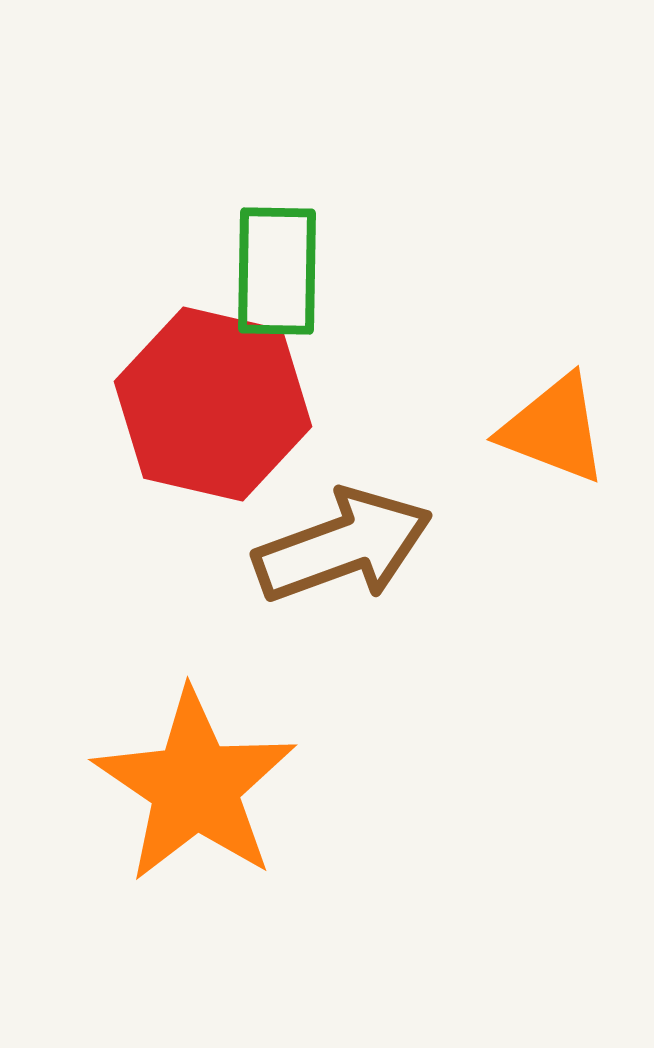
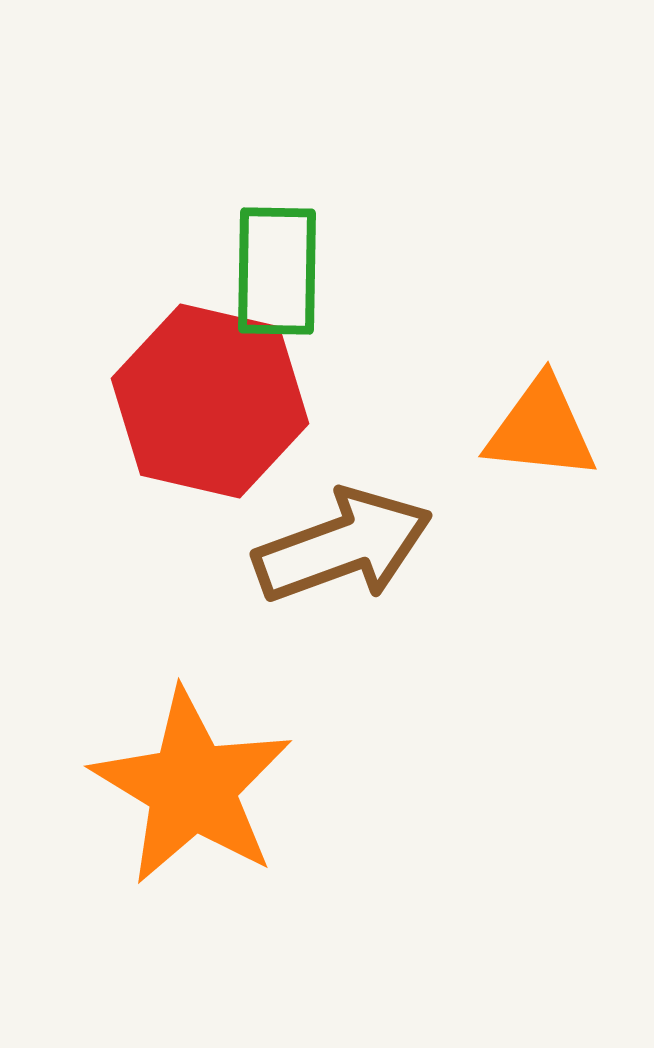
red hexagon: moved 3 px left, 3 px up
orange triangle: moved 13 px left; rotated 15 degrees counterclockwise
orange star: moved 3 px left, 1 px down; rotated 3 degrees counterclockwise
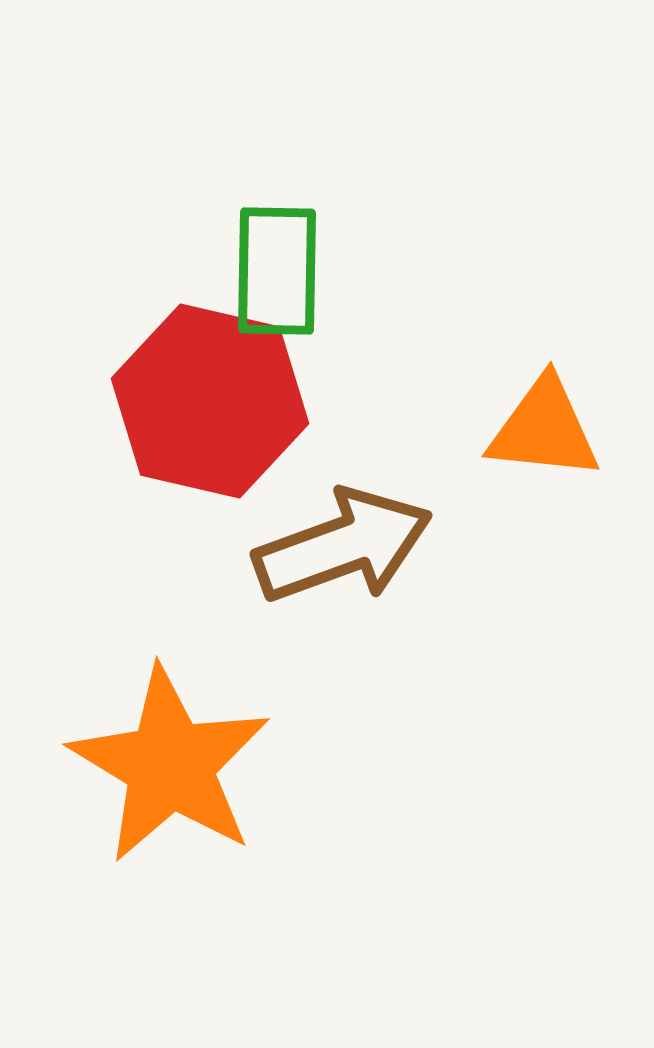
orange triangle: moved 3 px right
orange star: moved 22 px left, 22 px up
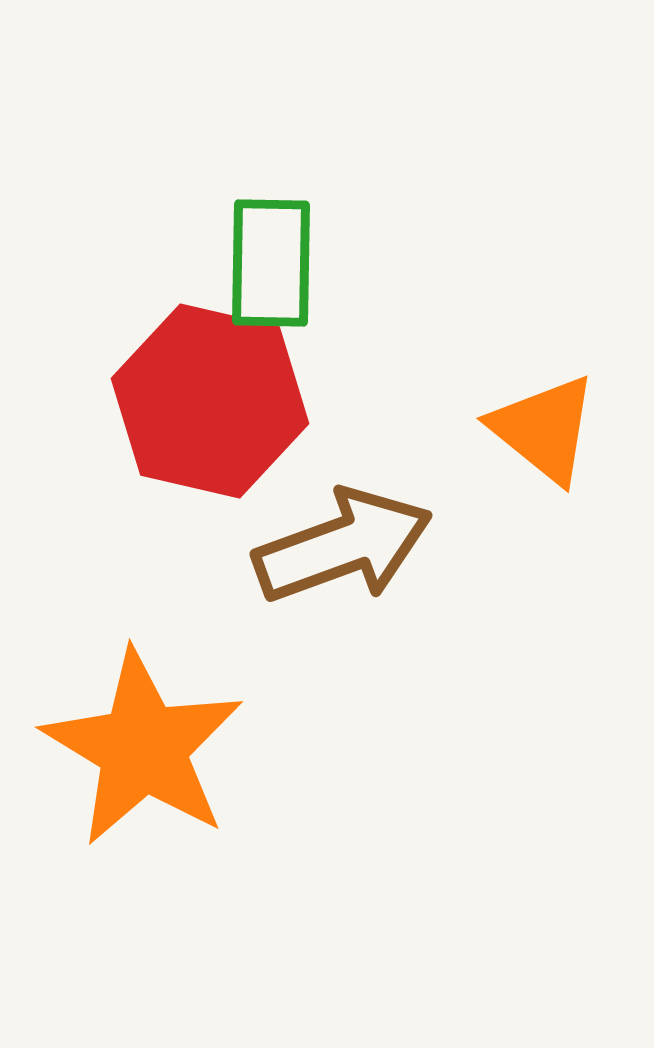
green rectangle: moved 6 px left, 8 px up
orange triangle: rotated 33 degrees clockwise
orange star: moved 27 px left, 17 px up
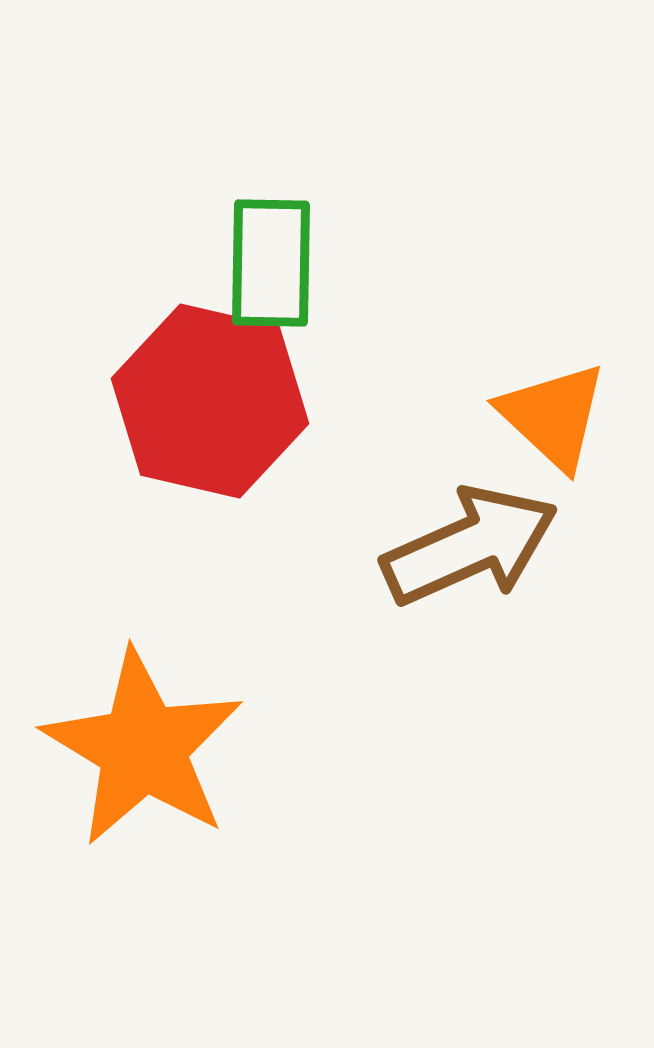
orange triangle: moved 9 px right, 13 px up; rotated 4 degrees clockwise
brown arrow: moved 127 px right; rotated 4 degrees counterclockwise
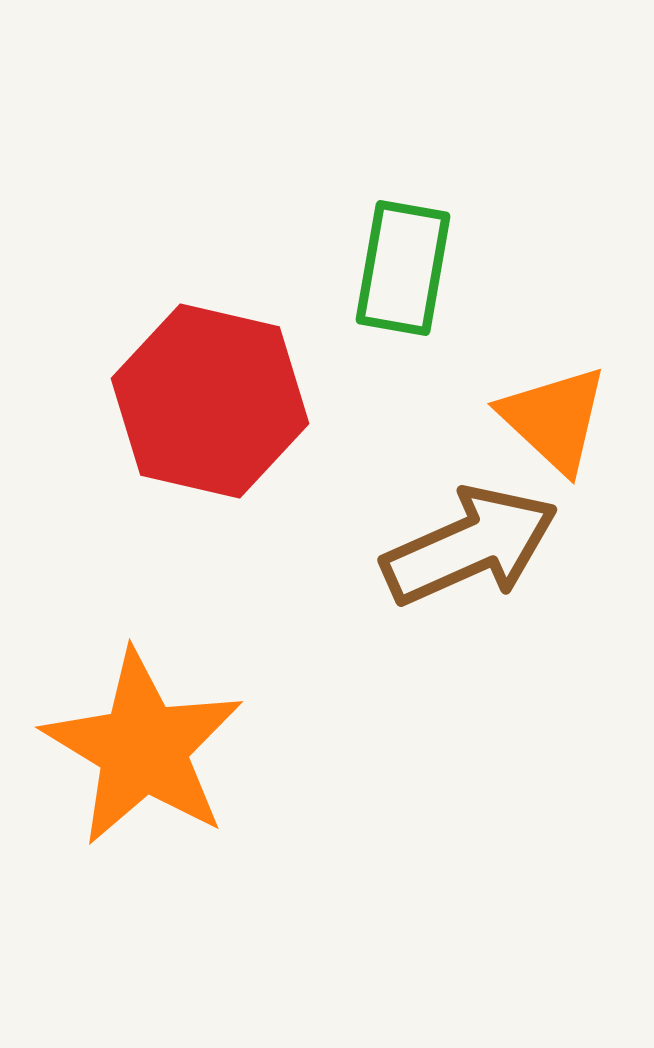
green rectangle: moved 132 px right, 5 px down; rotated 9 degrees clockwise
orange triangle: moved 1 px right, 3 px down
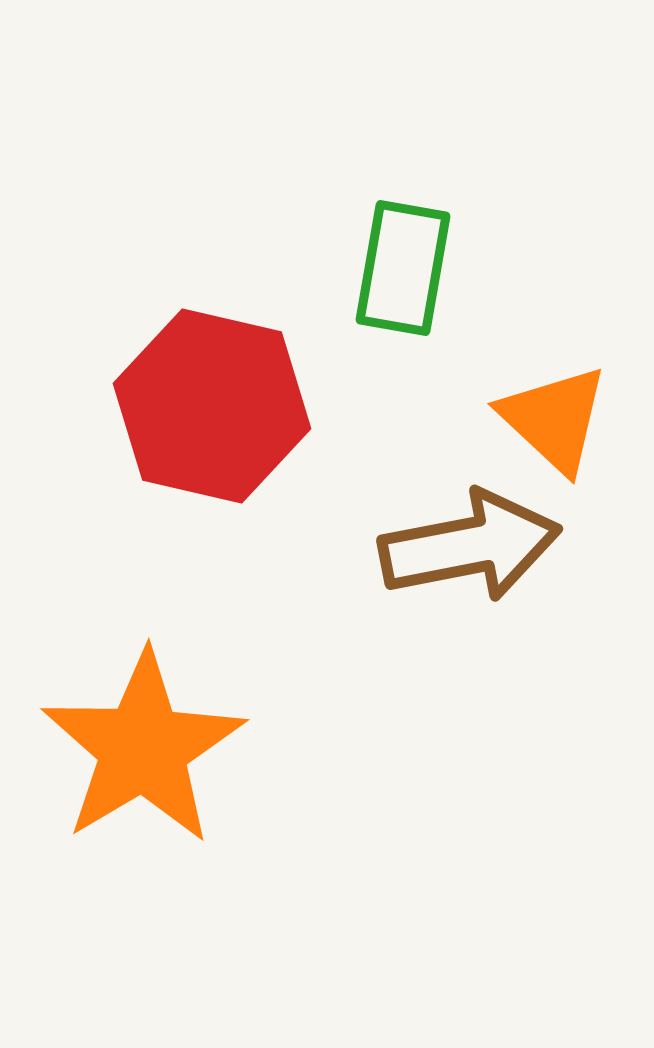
red hexagon: moved 2 px right, 5 px down
brown arrow: rotated 13 degrees clockwise
orange star: rotated 10 degrees clockwise
